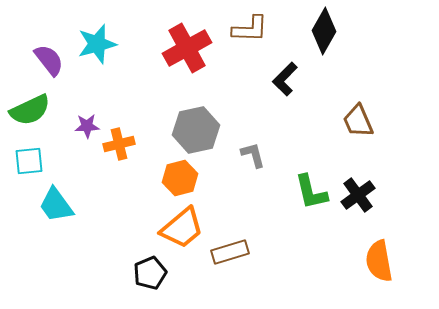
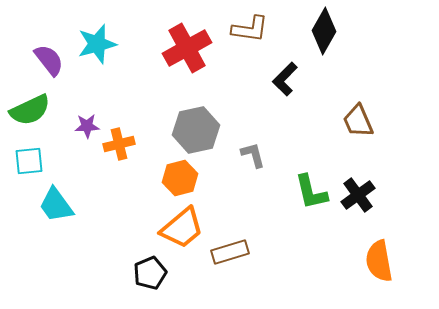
brown L-shape: rotated 6 degrees clockwise
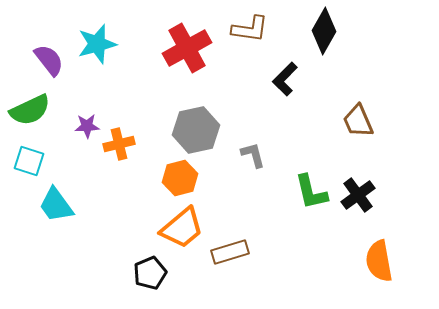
cyan square: rotated 24 degrees clockwise
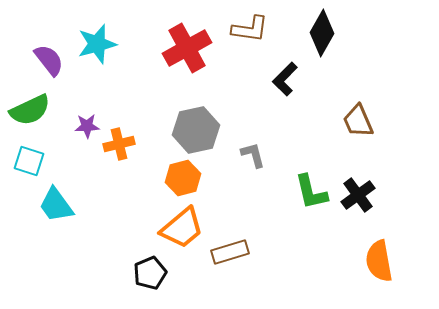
black diamond: moved 2 px left, 2 px down
orange hexagon: moved 3 px right
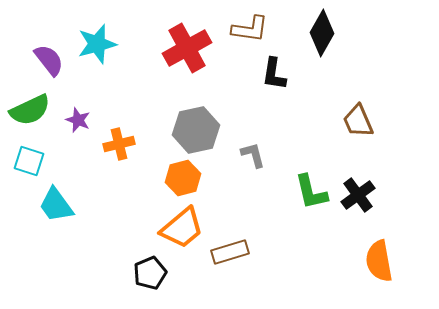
black L-shape: moved 11 px left, 5 px up; rotated 36 degrees counterclockwise
purple star: moved 9 px left, 6 px up; rotated 25 degrees clockwise
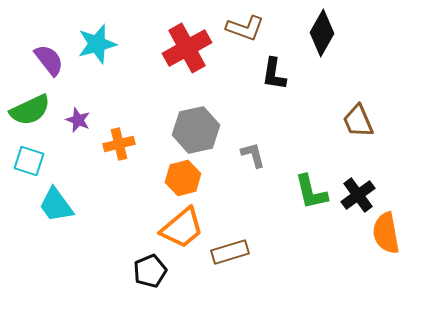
brown L-shape: moved 5 px left, 1 px up; rotated 12 degrees clockwise
orange semicircle: moved 7 px right, 28 px up
black pentagon: moved 2 px up
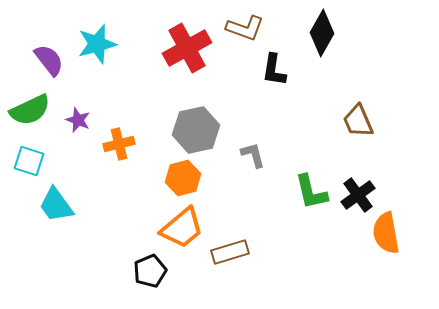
black L-shape: moved 4 px up
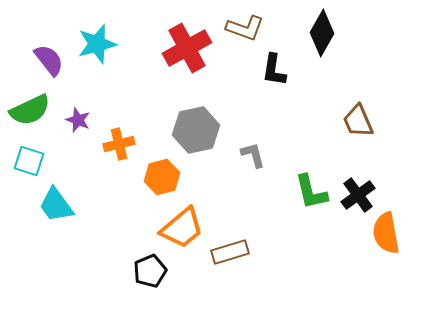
orange hexagon: moved 21 px left, 1 px up
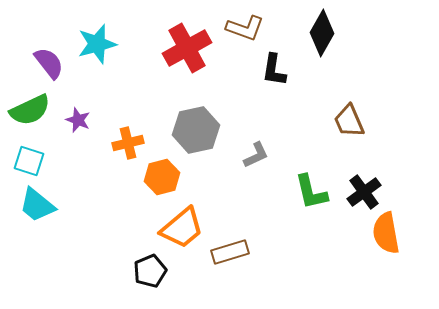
purple semicircle: moved 3 px down
brown trapezoid: moved 9 px left
orange cross: moved 9 px right, 1 px up
gray L-shape: moved 3 px right; rotated 80 degrees clockwise
black cross: moved 6 px right, 3 px up
cyan trapezoid: moved 19 px left; rotated 15 degrees counterclockwise
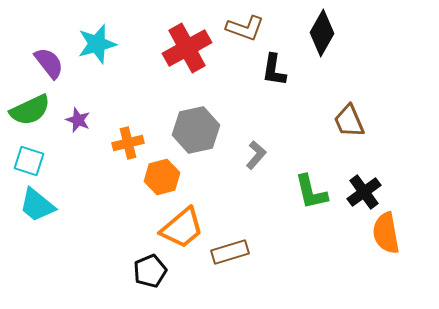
gray L-shape: rotated 24 degrees counterclockwise
